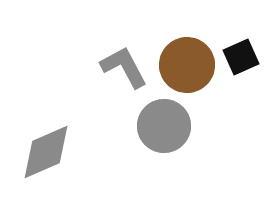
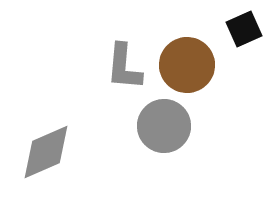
black square: moved 3 px right, 28 px up
gray L-shape: rotated 147 degrees counterclockwise
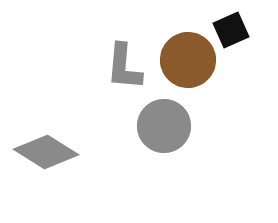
black square: moved 13 px left, 1 px down
brown circle: moved 1 px right, 5 px up
gray diamond: rotated 56 degrees clockwise
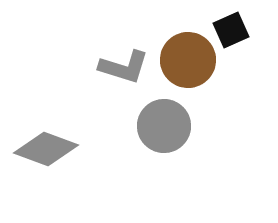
gray L-shape: rotated 78 degrees counterclockwise
gray diamond: moved 3 px up; rotated 12 degrees counterclockwise
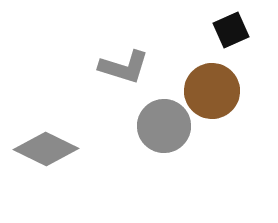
brown circle: moved 24 px right, 31 px down
gray diamond: rotated 6 degrees clockwise
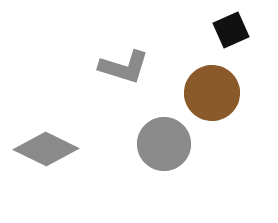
brown circle: moved 2 px down
gray circle: moved 18 px down
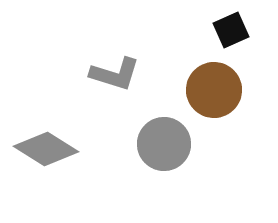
gray L-shape: moved 9 px left, 7 px down
brown circle: moved 2 px right, 3 px up
gray diamond: rotated 6 degrees clockwise
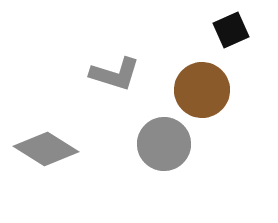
brown circle: moved 12 px left
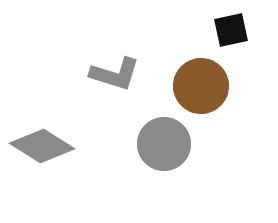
black square: rotated 12 degrees clockwise
brown circle: moved 1 px left, 4 px up
gray diamond: moved 4 px left, 3 px up
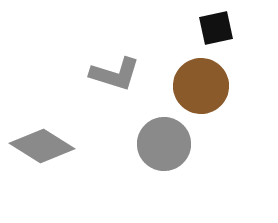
black square: moved 15 px left, 2 px up
